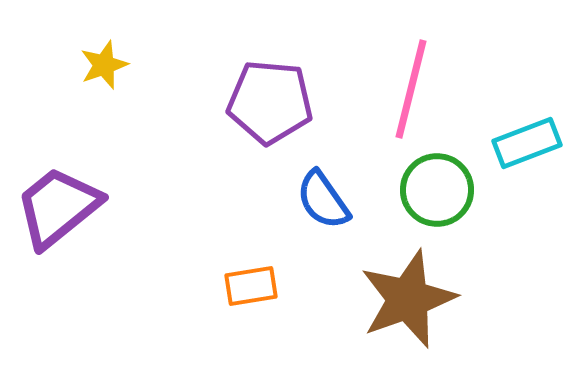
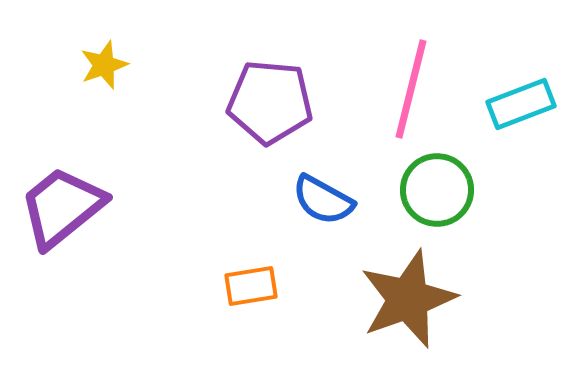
cyan rectangle: moved 6 px left, 39 px up
blue semicircle: rotated 26 degrees counterclockwise
purple trapezoid: moved 4 px right
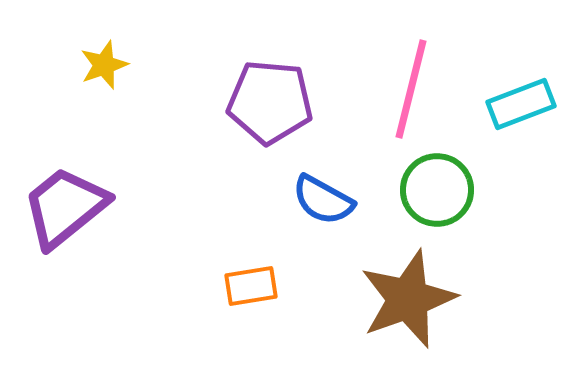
purple trapezoid: moved 3 px right
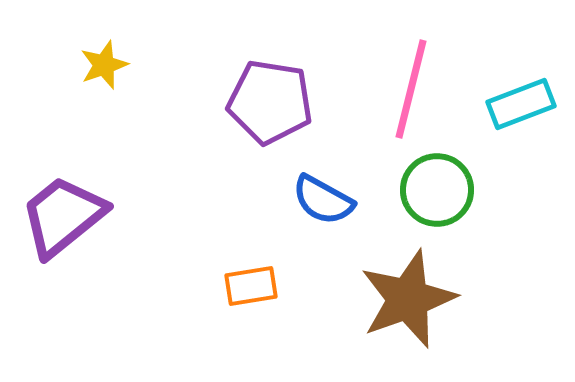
purple pentagon: rotated 4 degrees clockwise
purple trapezoid: moved 2 px left, 9 px down
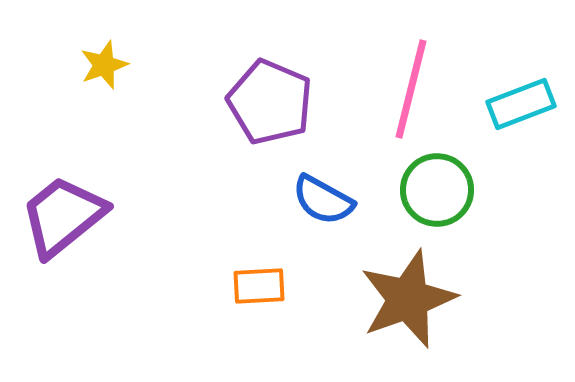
purple pentagon: rotated 14 degrees clockwise
orange rectangle: moved 8 px right; rotated 6 degrees clockwise
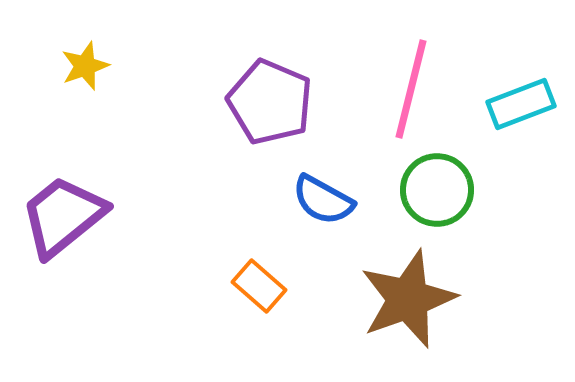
yellow star: moved 19 px left, 1 px down
orange rectangle: rotated 44 degrees clockwise
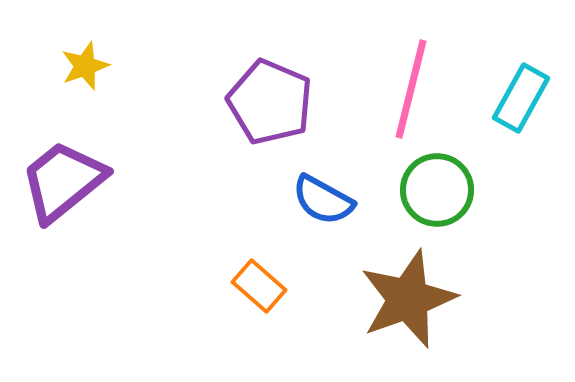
cyan rectangle: moved 6 px up; rotated 40 degrees counterclockwise
purple trapezoid: moved 35 px up
